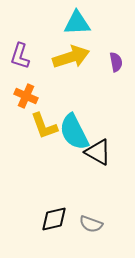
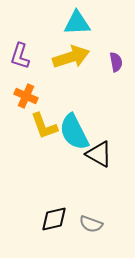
black triangle: moved 1 px right, 2 px down
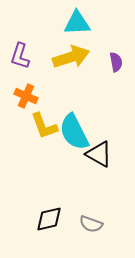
black diamond: moved 5 px left
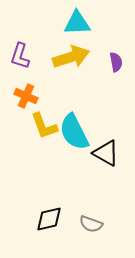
black triangle: moved 7 px right, 1 px up
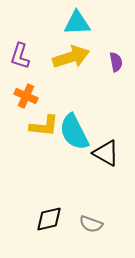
yellow L-shape: rotated 64 degrees counterclockwise
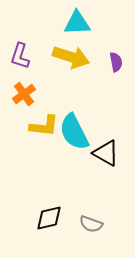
yellow arrow: rotated 36 degrees clockwise
orange cross: moved 2 px left, 2 px up; rotated 30 degrees clockwise
black diamond: moved 1 px up
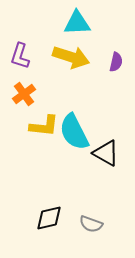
purple semicircle: rotated 24 degrees clockwise
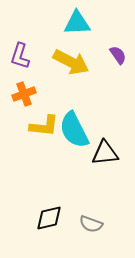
yellow arrow: moved 5 px down; rotated 9 degrees clockwise
purple semicircle: moved 2 px right, 7 px up; rotated 48 degrees counterclockwise
orange cross: rotated 15 degrees clockwise
cyan semicircle: moved 2 px up
black triangle: moved 1 px left; rotated 36 degrees counterclockwise
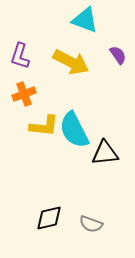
cyan triangle: moved 8 px right, 3 px up; rotated 24 degrees clockwise
